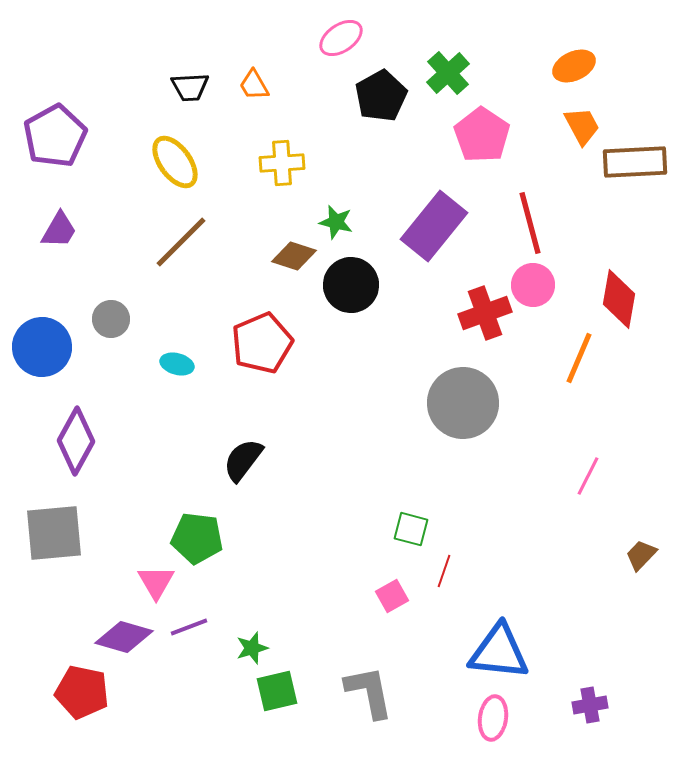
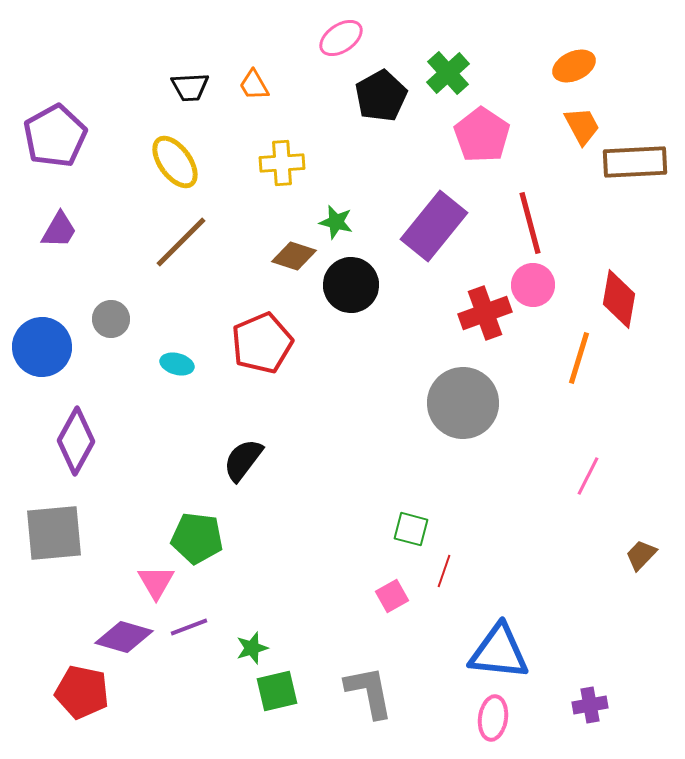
orange line at (579, 358): rotated 6 degrees counterclockwise
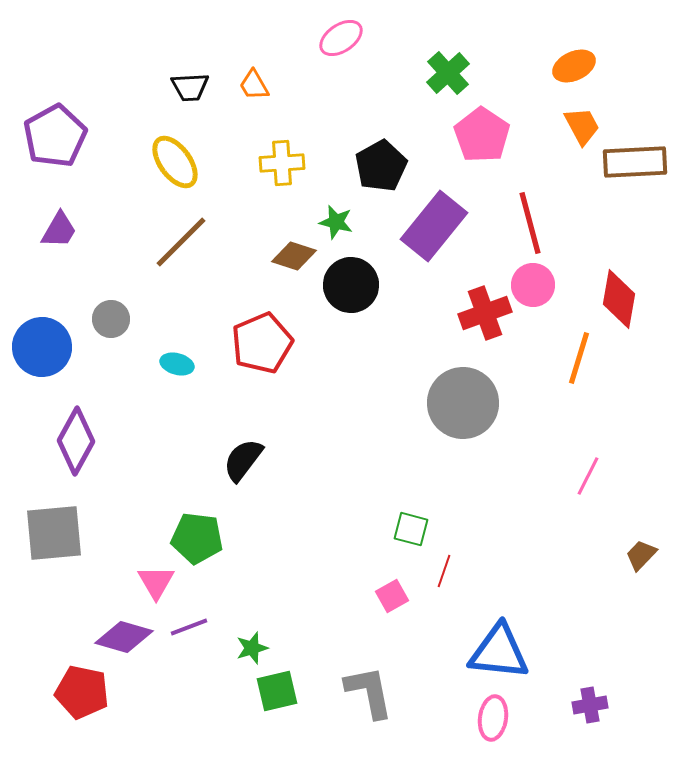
black pentagon at (381, 96): moved 70 px down
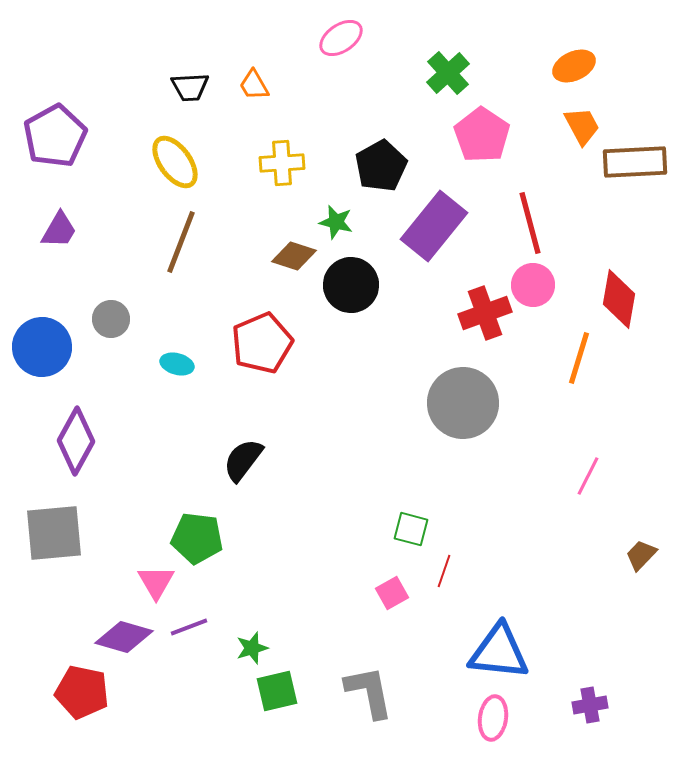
brown line at (181, 242): rotated 24 degrees counterclockwise
pink square at (392, 596): moved 3 px up
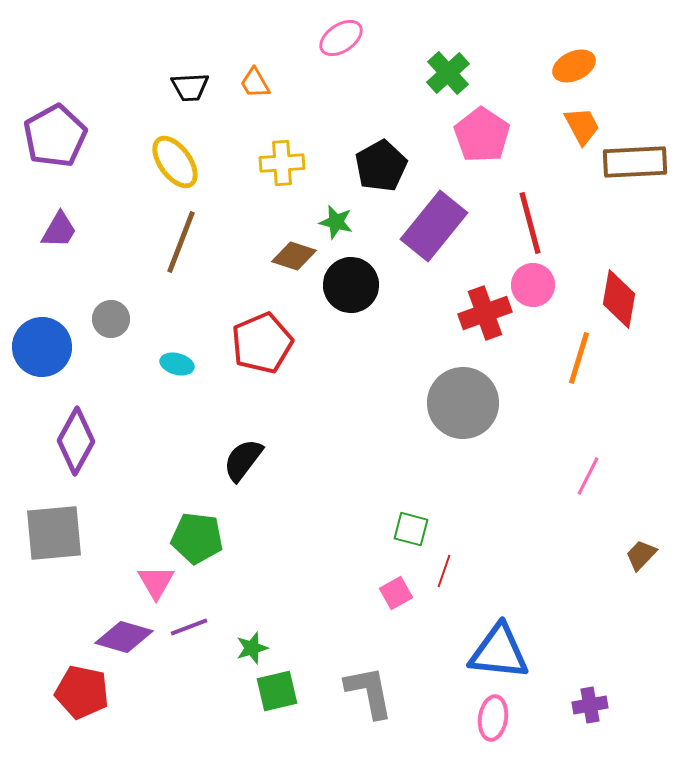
orange trapezoid at (254, 85): moved 1 px right, 2 px up
pink square at (392, 593): moved 4 px right
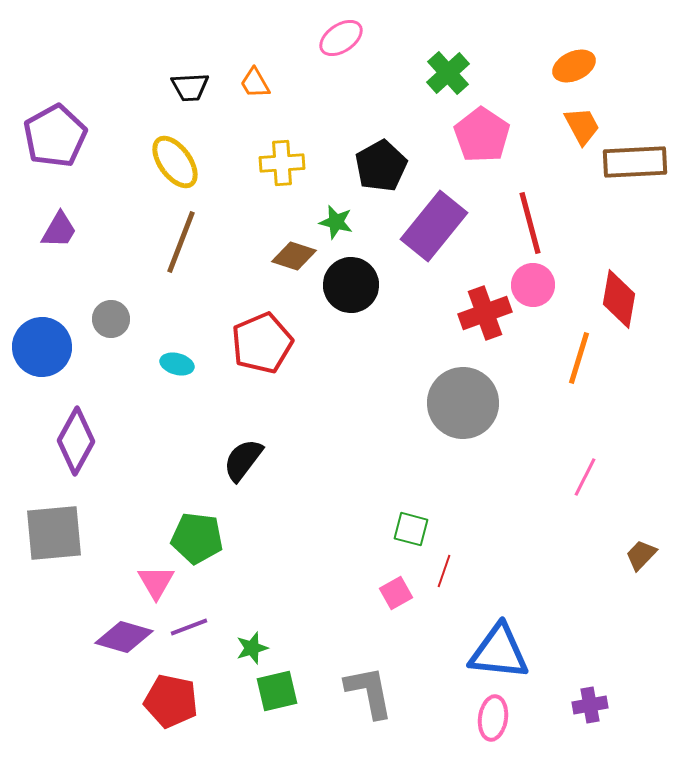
pink line at (588, 476): moved 3 px left, 1 px down
red pentagon at (82, 692): moved 89 px right, 9 px down
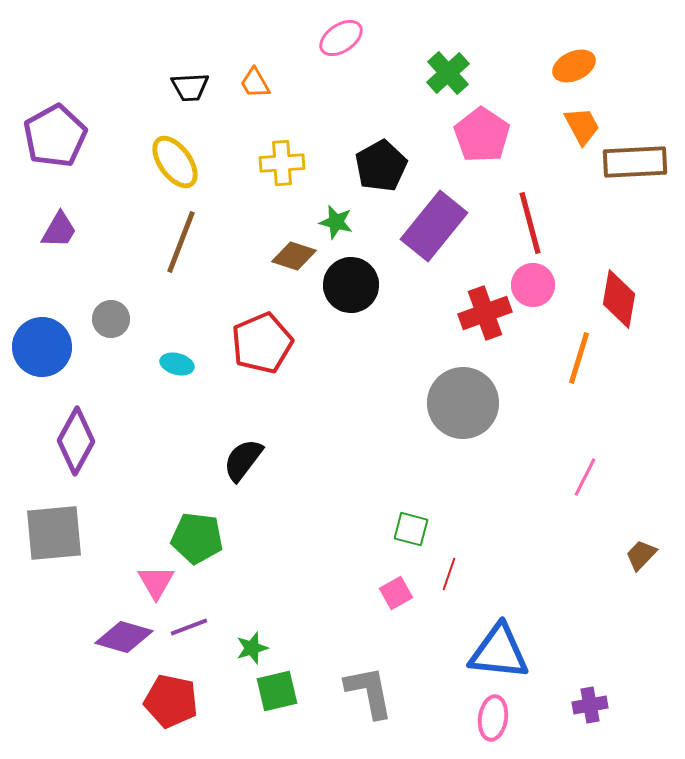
red line at (444, 571): moved 5 px right, 3 px down
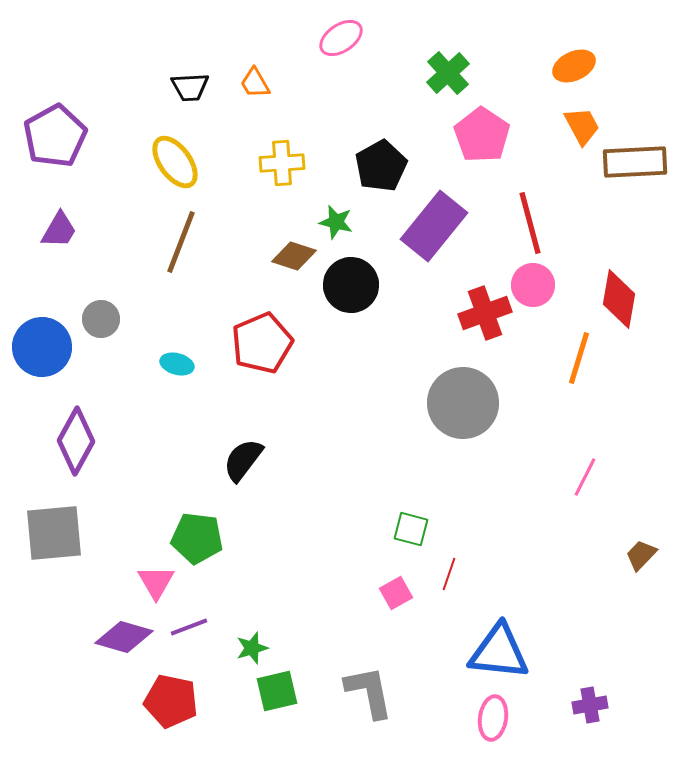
gray circle at (111, 319): moved 10 px left
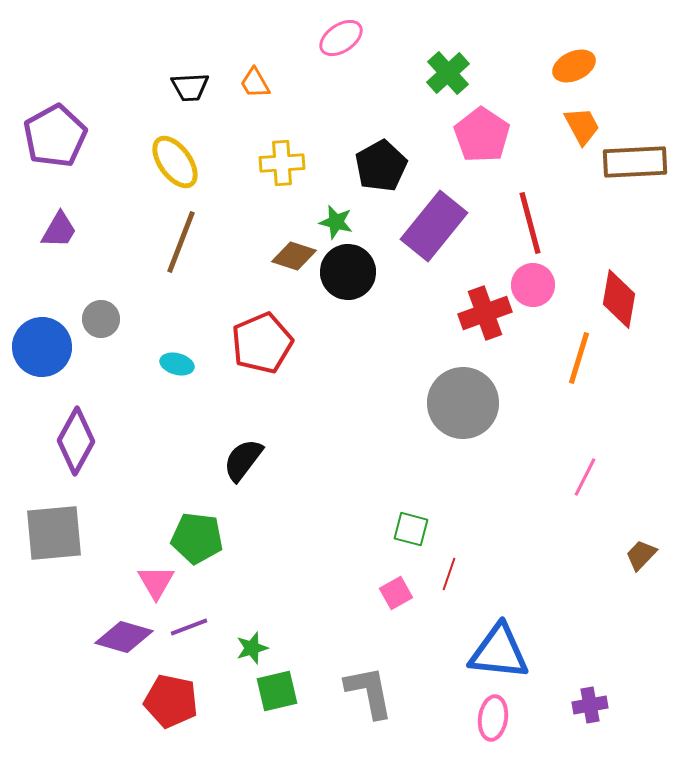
black circle at (351, 285): moved 3 px left, 13 px up
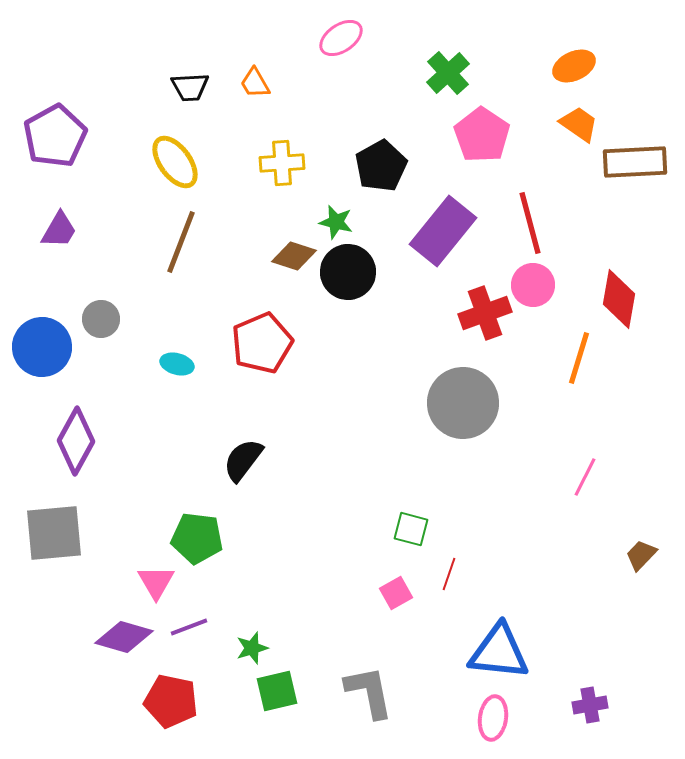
orange trapezoid at (582, 126): moved 3 px left, 2 px up; rotated 27 degrees counterclockwise
purple rectangle at (434, 226): moved 9 px right, 5 px down
